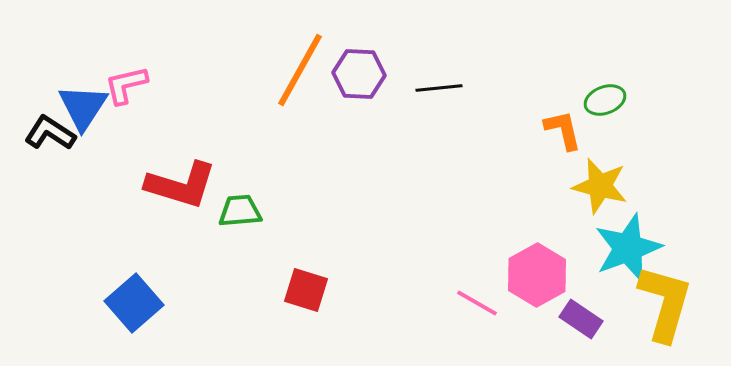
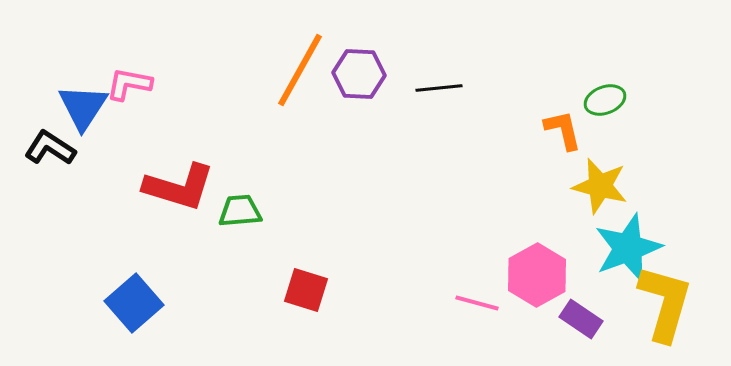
pink L-shape: moved 3 px right, 1 px up; rotated 24 degrees clockwise
black L-shape: moved 15 px down
red L-shape: moved 2 px left, 2 px down
pink line: rotated 15 degrees counterclockwise
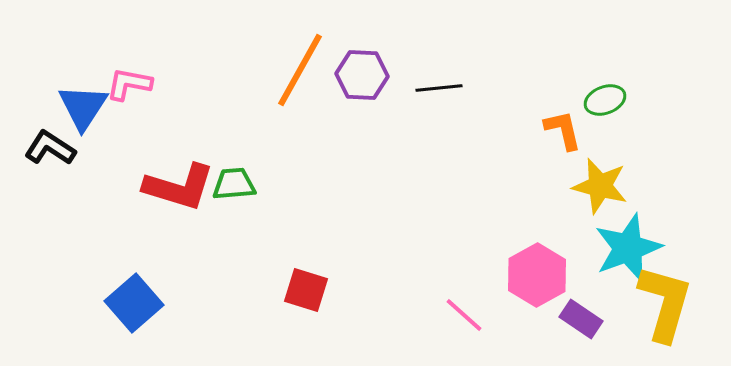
purple hexagon: moved 3 px right, 1 px down
green trapezoid: moved 6 px left, 27 px up
pink line: moved 13 px left, 12 px down; rotated 27 degrees clockwise
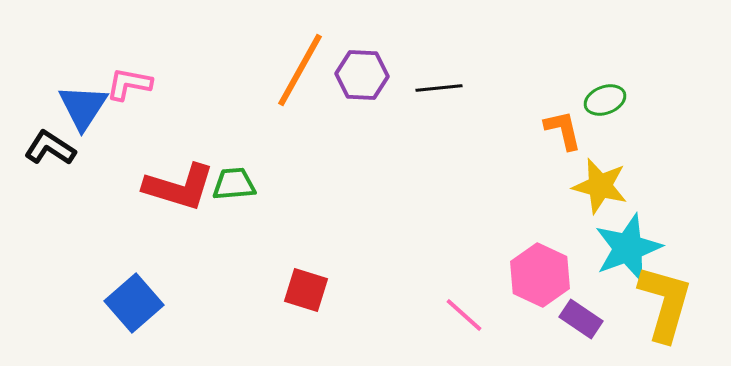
pink hexagon: moved 3 px right; rotated 6 degrees counterclockwise
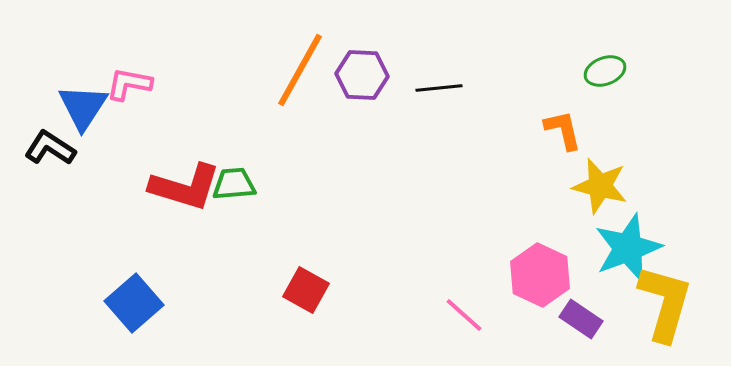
green ellipse: moved 29 px up
red L-shape: moved 6 px right
red square: rotated 12 degrees clockwise
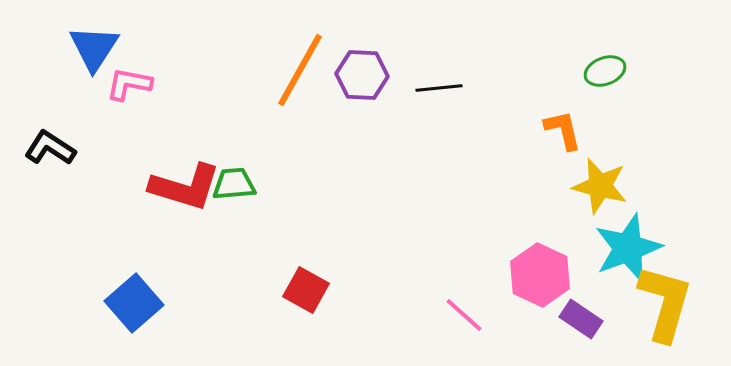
blue triangle: moved 11 px right, 59 px up
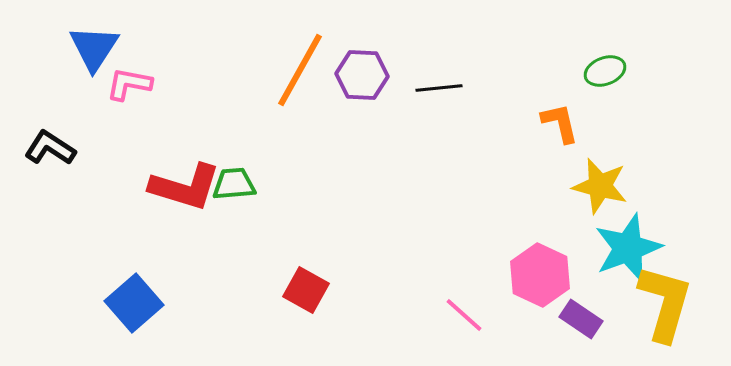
orange L-shape: moved 3 px left, 7 px up
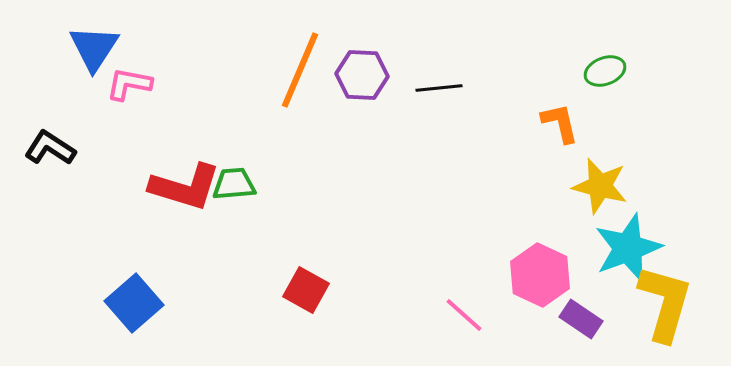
orange line: rotated 6 degrees counterclockwise
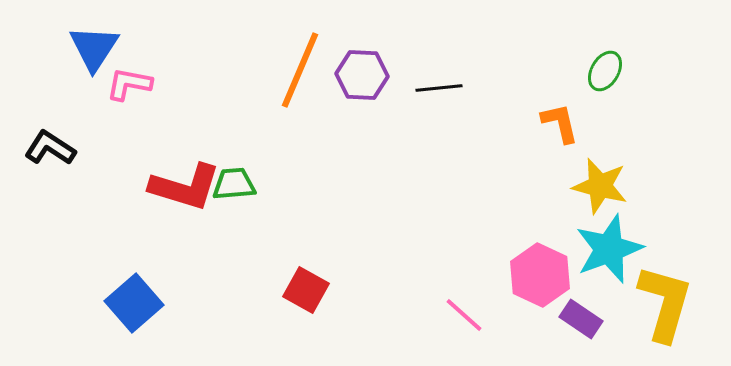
green ellipse: rotated 39 degrees counterclockwise
cyan star: moved 19 px left, 1 px down
